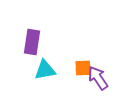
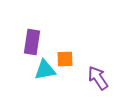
orange square: moved 18 px left, 9 px up
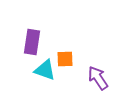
cyan triangle: rotated 30 degrees clockwise
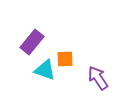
purple rectangle: rotated 30 degrees clockwise
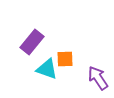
cyan triangle: moved 2 px right, 1 px up
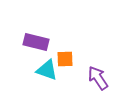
purple rectangle: moved 4 px right; rotated 65 degrees clockwise
cyan triangle: moved 1 px down
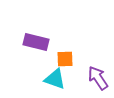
cyan triangle: moved 8 px right, 9 px down
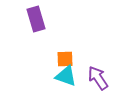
purple rectangle: moved 23 px up; rotated 60 degrees clockwise
cyan triangle: moved 11 px right, 3 px up
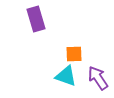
orange square: moved 9 px right, 5 px up
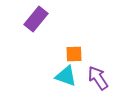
purple rectangle: rotated 55 degrees clockwise
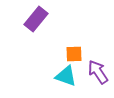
purple arrow: moved 6 px up
